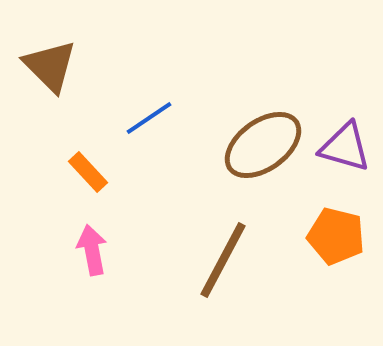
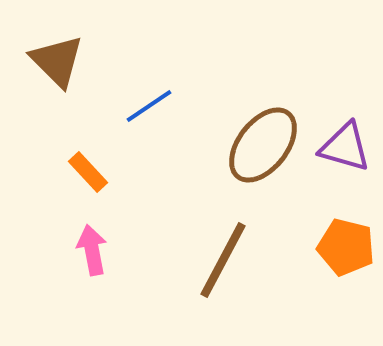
brown triangle: moved 7 px right, 5 px up
blue line: moved 12 px up
brown ellipse: rotated 16 degrees counterclockwise
orange pentagon: moved 10 px right, 11 px down
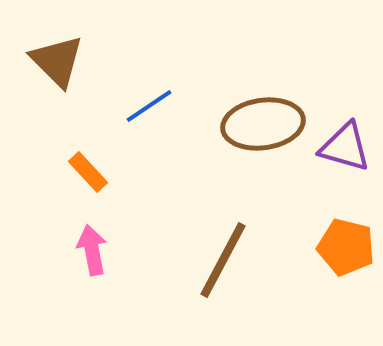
brown ellipse: moved 21 px up; rotated 44 degrees clockwise
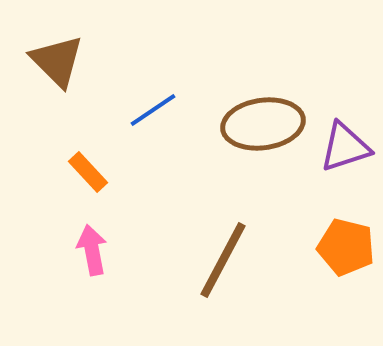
blue line: moved 4 px right, 4 px down
purple triangle: rotated 34 degrees counterclockwise
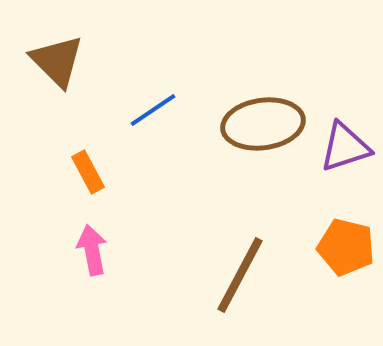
orange rectangle: rotated 15 degrees clockwise
brown line: moved 17 px right, 15 px down
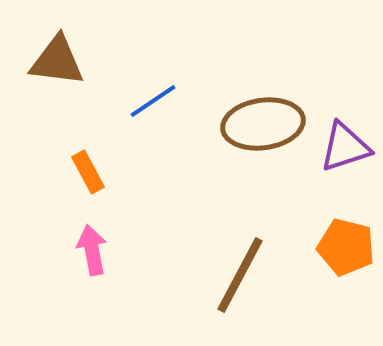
brown triangle: rotated 38 degrees counterclockwise
blue line: moved 9 px up
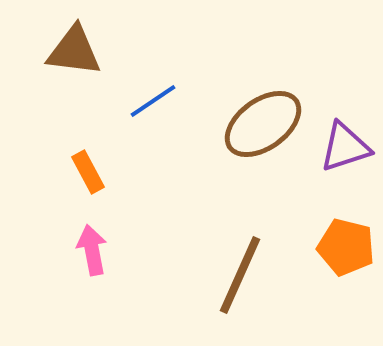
brown triangle: moved 17 px right, 10 px up
brown ellipse: rotated 28 degrees counterclockwise
brown line: rotated 4 degrees counterclockwise
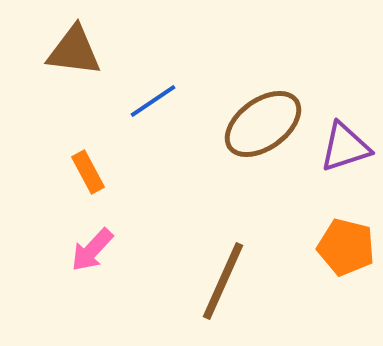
pink arrow: rotated 126 degrees counterclockwise
brown line: moved 17 px left, 6 px down
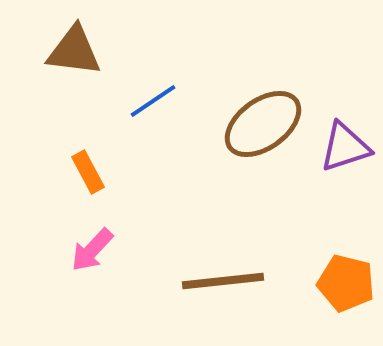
orange pentagon: moved 36 px down
brown line: rotated 60 degrees clockwise
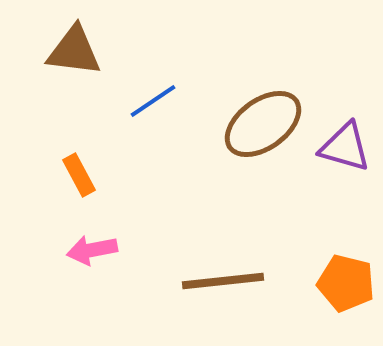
purple triangle: rotated 34 degrees clockwise
orange rectangle: moved 9 px left, 3 px down
pink arrow: rotated 36 degrees clockwise
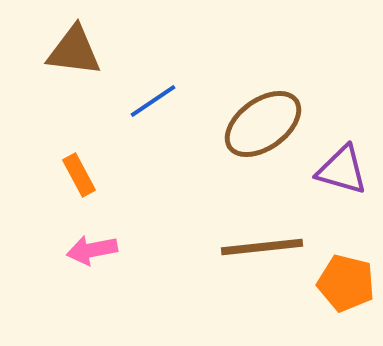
purple triangle: moved 3 px left, 23 px down
brown line: moved 39 px right, 34 px up
